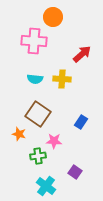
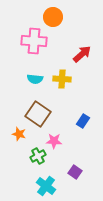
blue rectangle: moved 2 px right, 1 px up
green cross: rotated 21 degrees counterclockwise
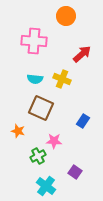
orange circle: moved 13 px right, 1 px up
yellow cross: rotated 18 degrees clockwise
brown square: moved 3 px right, 6 px up; rotated 10 degrees counterclockwise
orange star: moved 1 px left, 3 px up
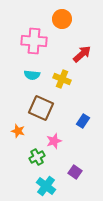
orange circle: moved 4 px left, 3 px down
cyan semicircle: moved 3 px left, 4 px up
pink star: rotated 21 degrees counterclockwise
green cross: moved 1 px left, 1 px down
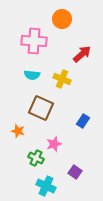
pink star: moved 3 px down
green cross: moved 1 px left, 1 px down; rotated 35 degrees counterclockwise
cyan cross: rotated 12 degrees counterclockwise
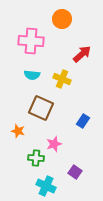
pink cross: moved 3 px left
green cross: rotated 21 degrees counterclockwise
